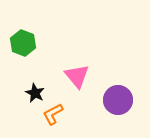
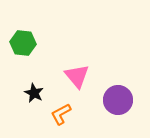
green hexagon: rotated 15 degrees counterclockwise
black star: moved 1 px left
orange L-shape: moved 8 px right
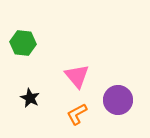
black star: moved 4 px left, 5 px down
orange L-shape: moved 16 px right
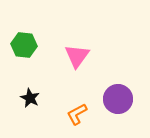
green hexagon: moved 1 px right, 2 px down
pink triangle: moved 20 px up; rotated 16 degrees clockwise
purple circle: moved 1 px up
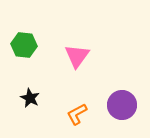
purple circle: moved 4 px right, 6 px down
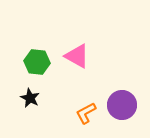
green hexagon: moved 13 px right, 17 px down
pink triangle: rotated 36 degrees counterclockwise
orange L-shape: moved 9 px right, 1 px up
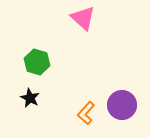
pink triangle: moved 6 px right, 38 px up; rotated 12 degrees clockwise
green hexagon: rotated 10 degrees clockwise
orange L-shape: rotated 20 degrees counterclockwise
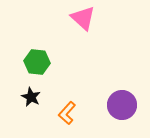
green hexagon: rotated 10 degrees counterclockwise
black star: moved 1 px right, 1 px up
orange L-shape: moved 19 px left
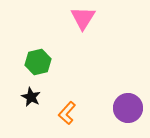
pink triangle: rotated 20 degrees clockwise
green hexagon: moved 1 px right; rotated 20 degrees counterclockwise
purple circle: moved 6 px right, 3 px down
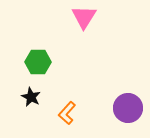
pink triangle: moved 1 px right, 1 px up
green hexagon: rotated 15 degrees clockwise
